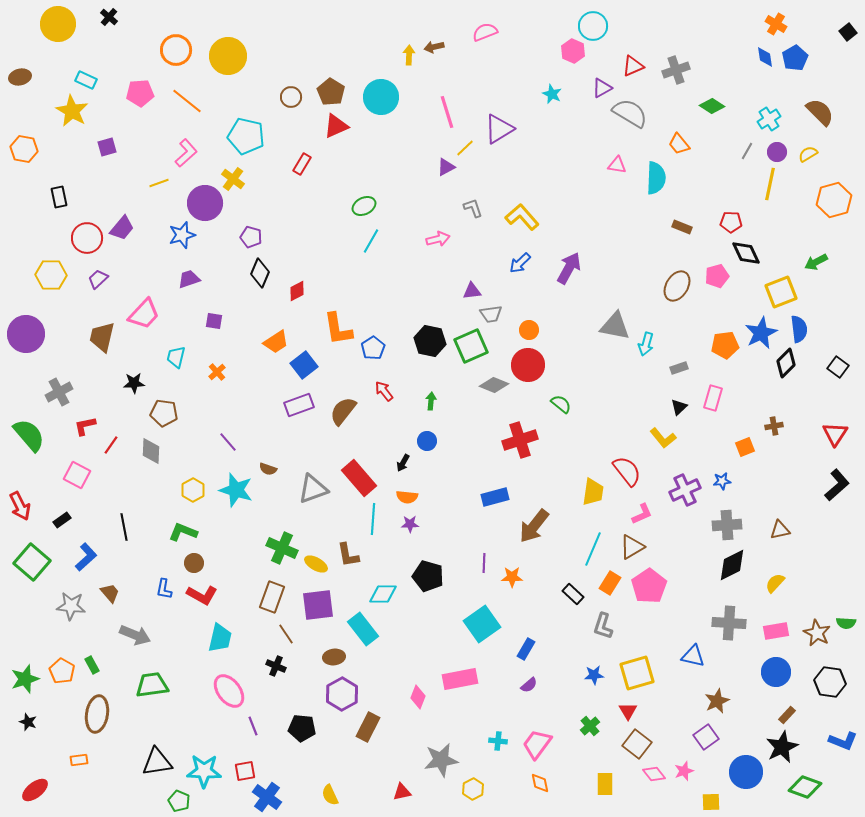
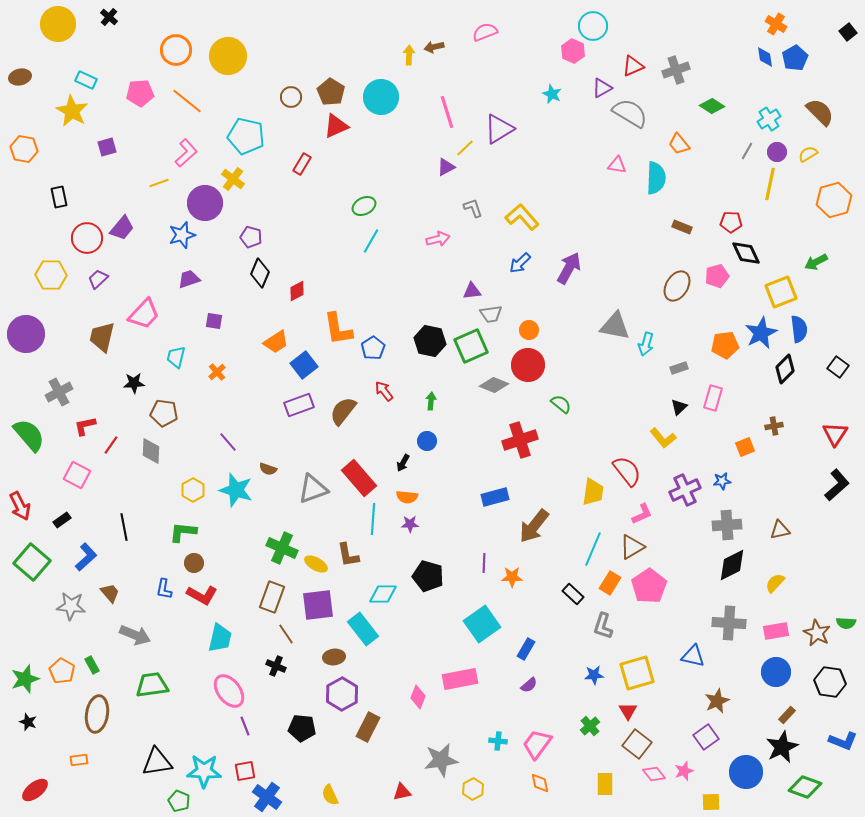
black diamond at (786, 363): moved 1 px left, 6 px down
green L-shape at (183, 532): rotated 16 degrees counterclockwise
purple line at (253, 726): moved 8 px left
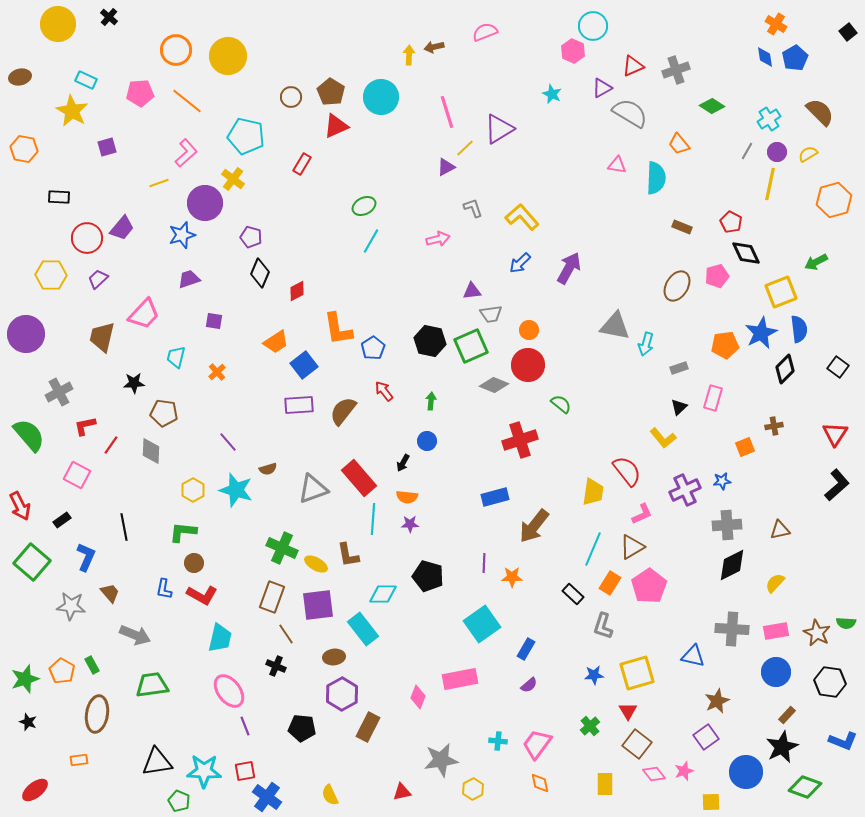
black rectangle at (59, 197): rotated 75 degrees counterclockwise
red pentagon at (731, 222): rotated 25 degrees clockwise
purple rectangle at (299, 405): rotated 16 degrees clockwise
brown semicircle at (268, 469): rotated 36 degrees counterclockwise
blue L-shape at (86, 557): rotated 24 degrees counterclockwise
gray cross at (729, 623): moved 3 px right, 6 px down
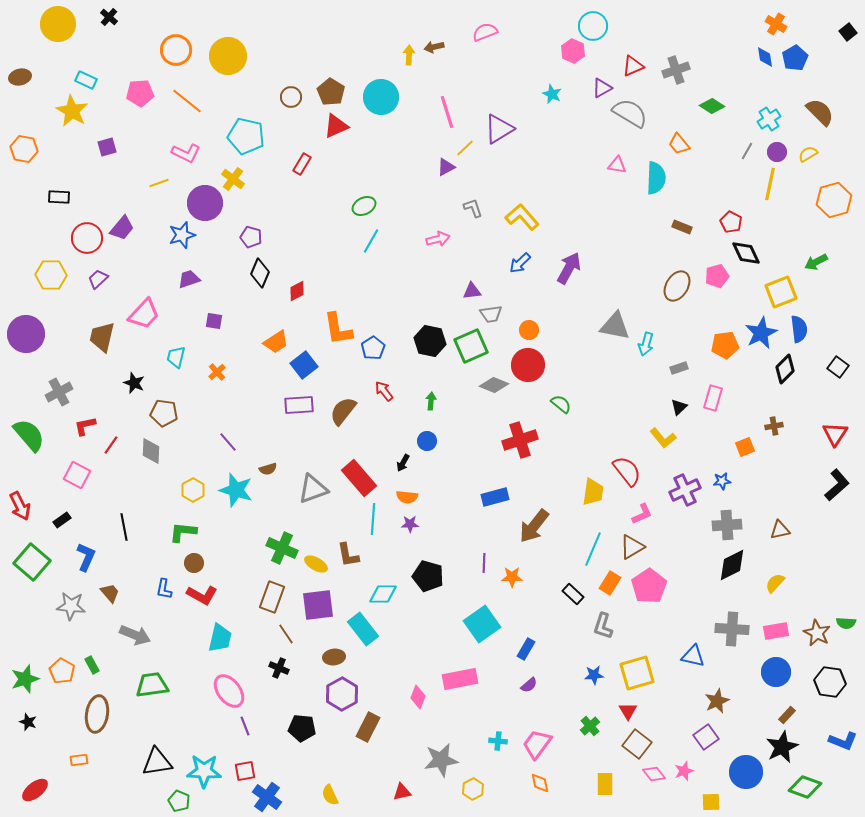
pink L-shape at (186, 153): rotated 68 degrees clockwise
black star at (134, 383): rotated 25 degrees clockwise
black cross at (276, 666): moved 3 px right, 2 px down
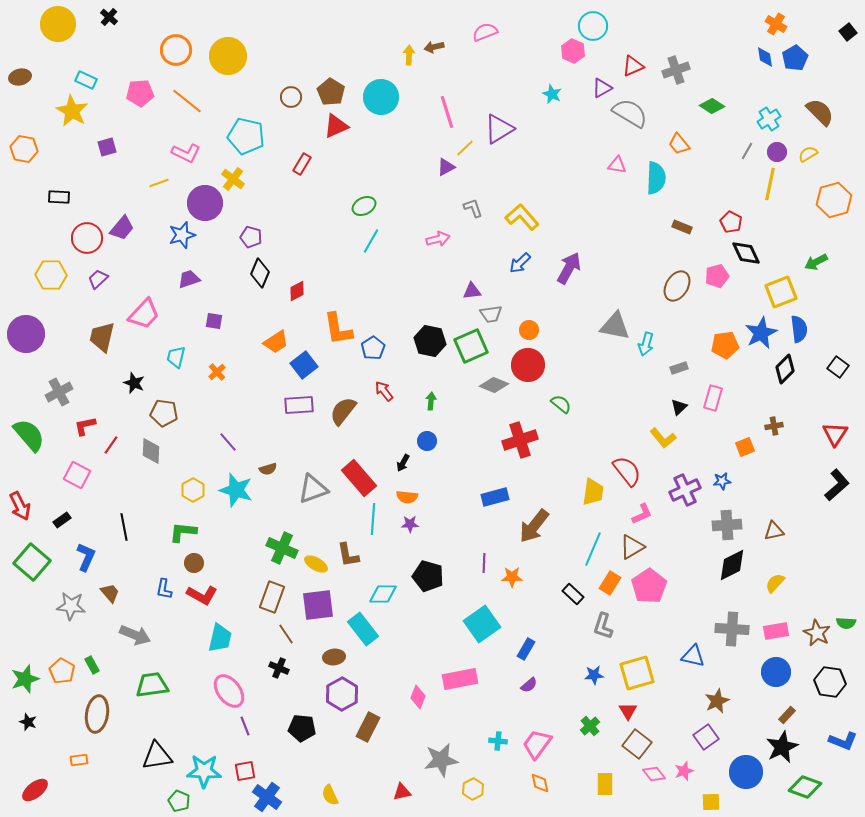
brown triangle at (780, 530): moved 6 px left, 1 px down
black triangle at (157, 762): moved 6 px up
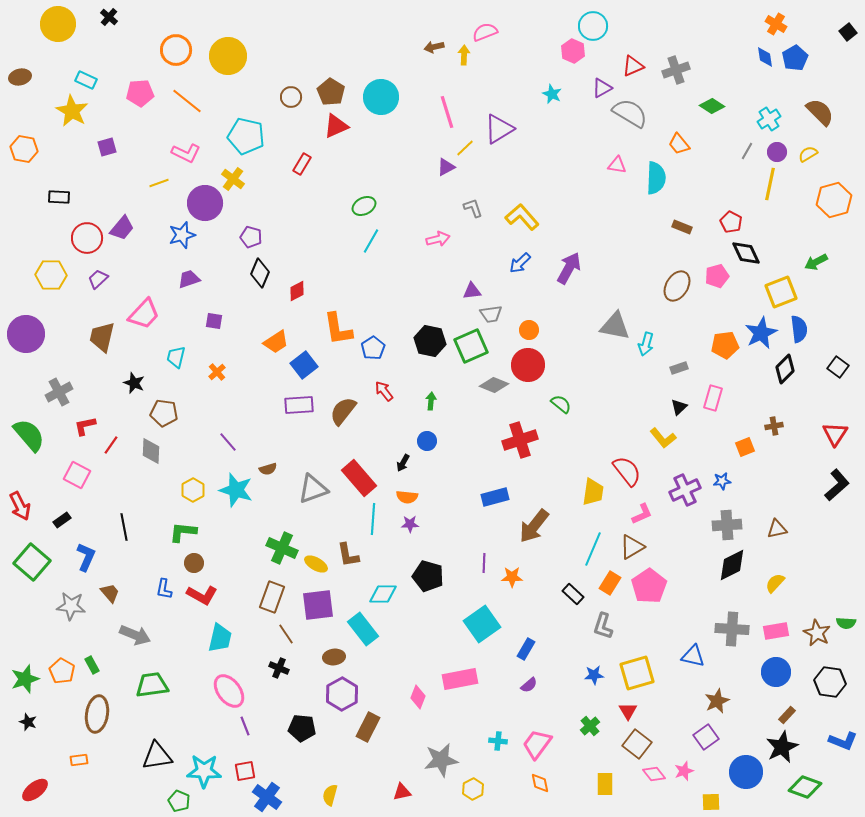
yellow arrow at (409, 55): moved 55 px right
brown triangle at (774, 531): moved 3 px right, 2 px up
yellow semicircle at (330, 795): rotated 40 degrees clockwise
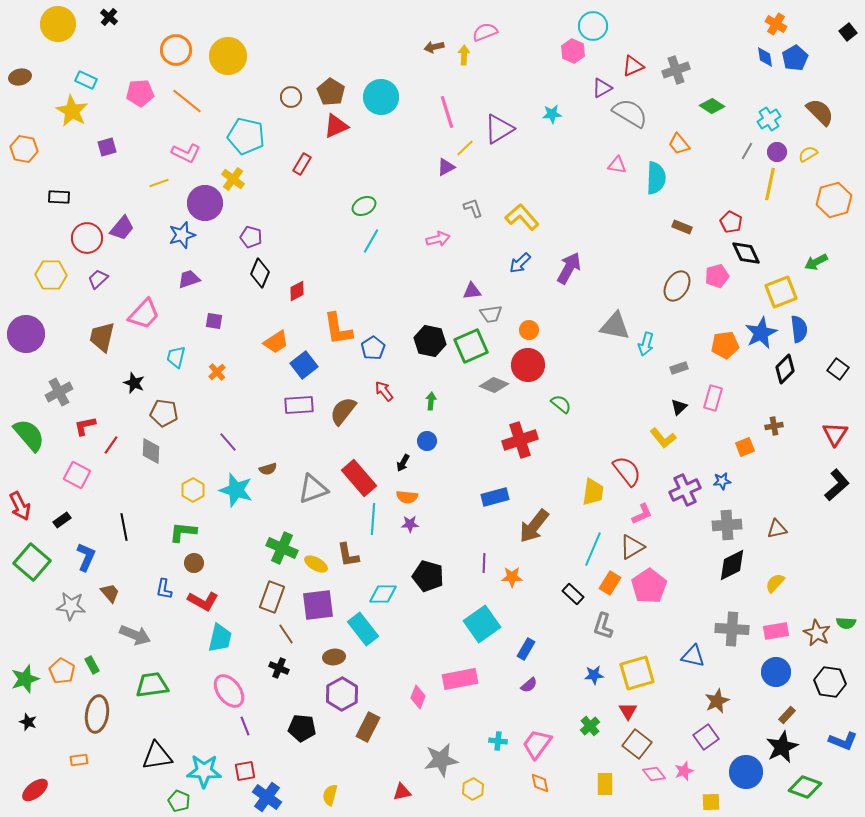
cyan star at (552, 94): moved 20 px down; rotated 30 degrees counterclockwise
black square at (838, 367): moved 2 px down
red L-shape at (202, 595): moved 1 px right, 6 px down
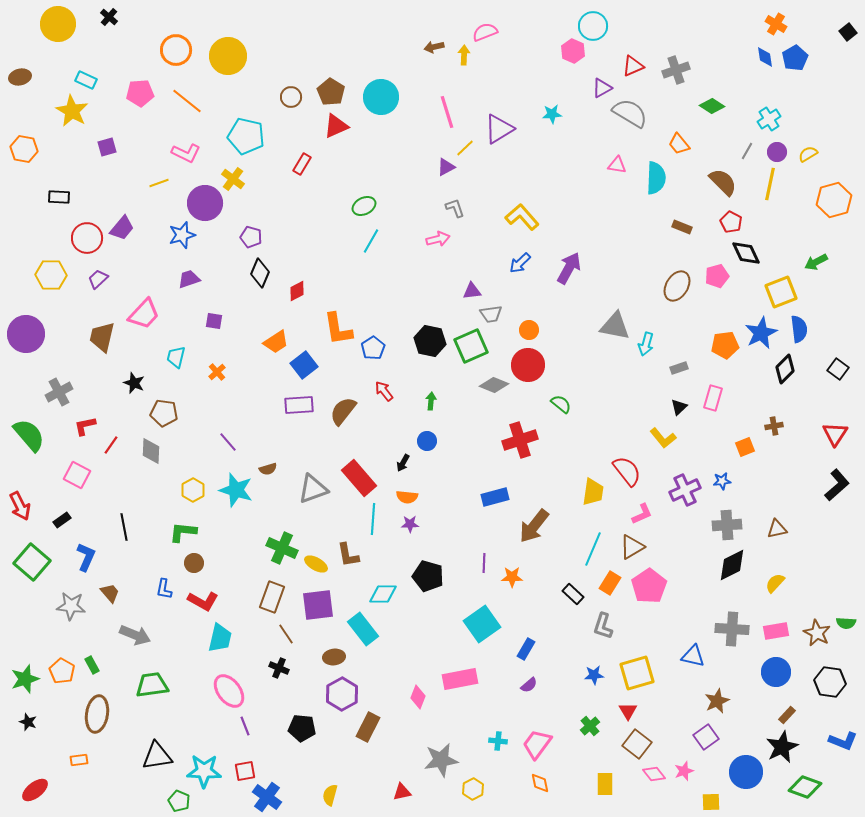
brown semicircle at (820, 112): moved 97 px left, 70 px down
gray L-shape at (473, 208): moved 18 px left
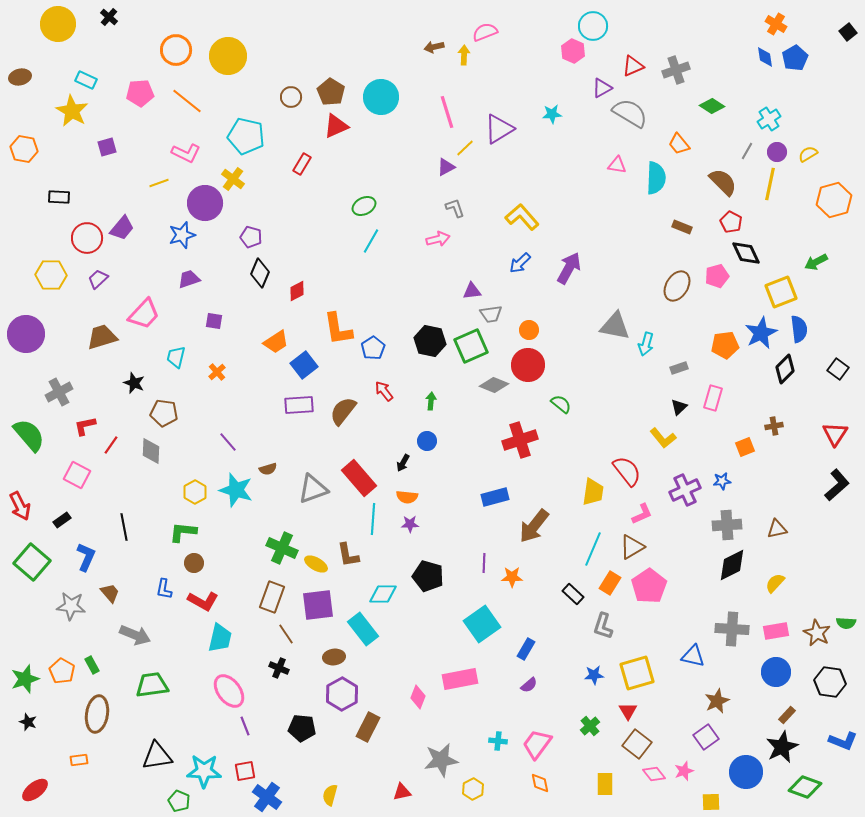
brown trapezoid at (102, 337): rotated 60 degrees clockwise
yellow hexagon at (193, 490): moved 2 px right, 2 px down
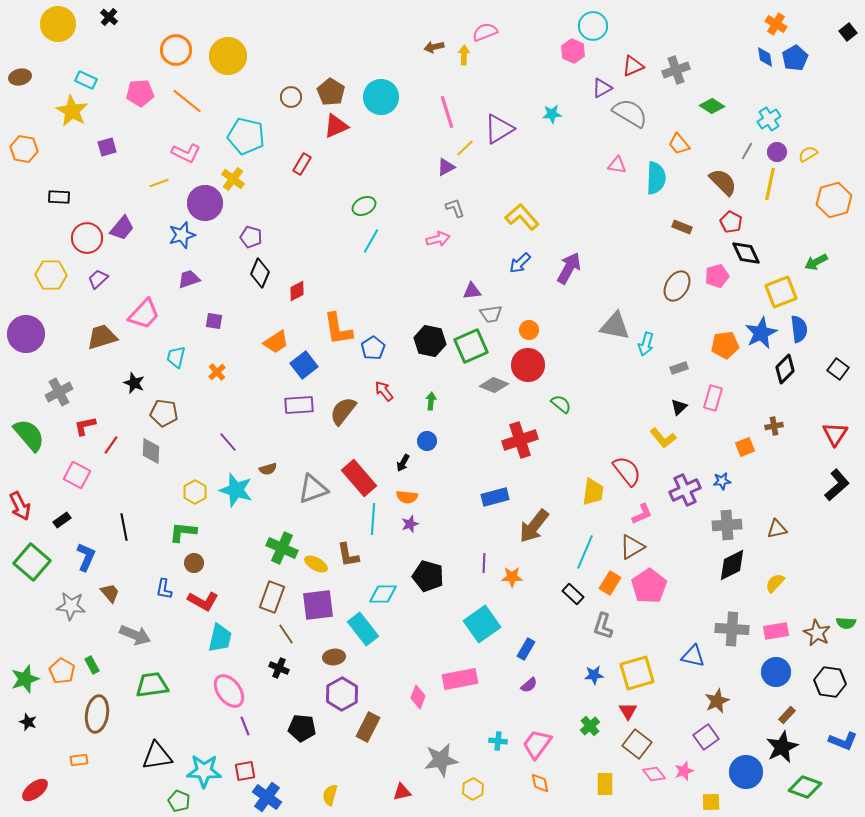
purple star at (410, 524): rotated 18 degrees counterclockwise
cyan line at (593, 549): moved 8 px left, 3 px down
